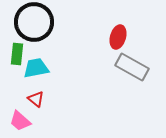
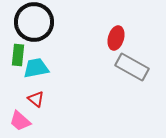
red ellipse: moved 2 px left, 1 px down
green rectangle: moved 1 px right, 1 px down
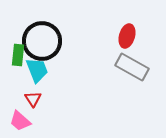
black circle: moved 8 px right, 19 px down
red ellipse: moved 11 px right, 2 px up
cyan trapezoid: moved 1 px right, 2 px down; rotated 80 degrees clockwise
red triangle: moved 3 px left; rotated 18 degrees clockwise
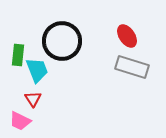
red ellipse: rotated 50 degrees counterclockwise
black circle: moved 20 px right
gray rectangle: rotated 12 degrees counterclockwise
pink trapezoid: rotated 15 degrees counterclockwise
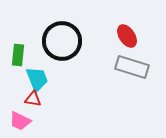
cyan trapezoid: moved 9 px down
red triangle: rotated 48 degrees counterclockwise
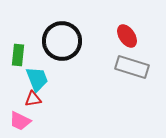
red triangle: rotated 18 degrees counterclockwise
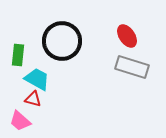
cyan trapezoid: rotated 40 degrees counterclockwise
red triangle: rotated 24 degrees clockwise
pink trapezoid: rotated 15 degrees clockwise
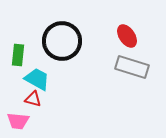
pink trapezoid: moved 2 px left; rotated 35 degrees counterclockwise
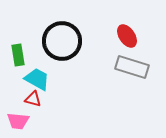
green rectangle: rotated 15 degrees counterclockwise
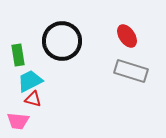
gray rectangle: moved 1 px left, 4 px down
cyan trapezoid: moved 7 px left, 2 px down; rotated 56 degrees counterclockwise
